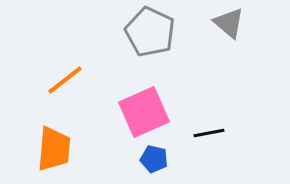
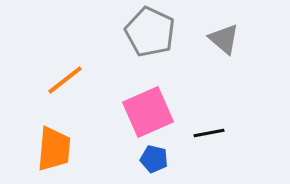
gray triangle: moved 5 px left, 16 px down
pink square: moved 4 px right
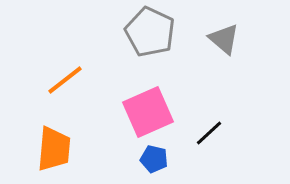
black line: rotated 32 degrees counterclockwise
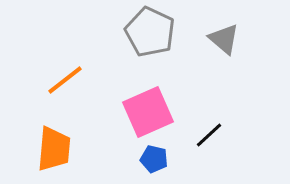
black line: moved 2 px down
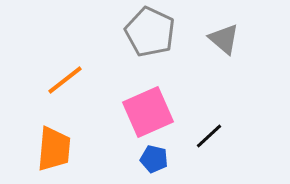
black line: moved 1 px down
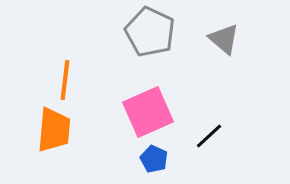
orange line: rotated 45 degrees counterclockwise
orange trapezoid: moved 19 px up
blue pentagon: rotated 12 degrees clockwise
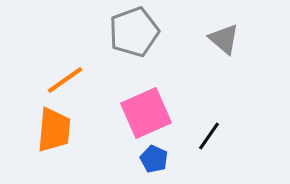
gray pentagon: moved 16 px left; rotated 27 degrees clockwise
orange line: rotated 48 degrees clockwise
pink square: moved 2 px left, 1 px down
black line: rotated 12 degrees counterclockwise
